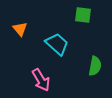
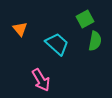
green square: moved 2 px right, 4 px down; rotated 36 degrees counterclockwise
green semicircle: moved 25 px up
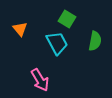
green square: moved 18 px left; rotated 30 degrees counterclockwise
cyan trapezoid: moved 1 px up; rotated 20 degrees clockwise
pink arrow: moved 1 px left
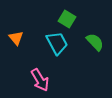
orange triangle: moved 4 px left, 9 px down
green semicircle: moved 1 px down; rotated 54 degrees counterclockwise
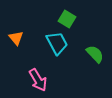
green semicircle: moved 12 px down
pink arrow: moved 2 px left
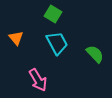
green square: moved 14 px left, 5 px up
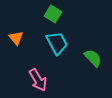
green semicircle: moved 2 px left, 4 px down
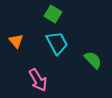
orange triangle: moved 3 px down
green semicircle: moved 2 px down
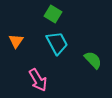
orange triangle: rotated 14 degrees clockwise
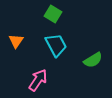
cyan trapezoid: moved 1 px left, 2 px down
green semicircle: rotated 102 degrees clockwise
pink arrow: rotated 115 degrees counterclockwise
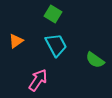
orange triangle: rotated 21 degrees clockwise
green semicircle: moved 2 px right; rotated 66 degrees clockwise
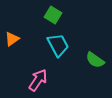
green square: moved 1 px down
orange triangle: moved 4 px left, 2 px up
cyan trapezoid: moved 2 px right
